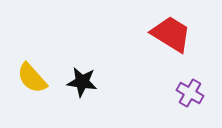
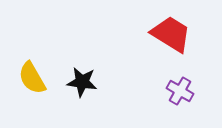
yellow semicircle: rotated 12 degrees clockwise
purple cross: moved 10 px left, 2 px up
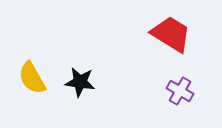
black star: moved 2 px left
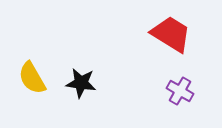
black star: moved 1 px right, 1 px down
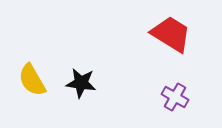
yellow semicircle: moved 2 px down
purple cross: moved 5 px left, 6 px down
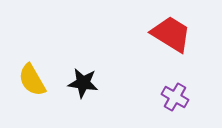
black star: moved 2 px right
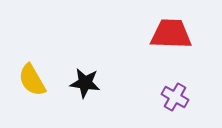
red trapezoid: rotated 30 degrees counterclockwise
black star: moved 2 px right
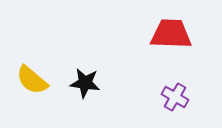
yellow semicircle: rotated 20 degrees counterclockwise
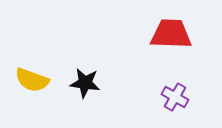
yellow semicircle: rotated 20 degrees counterclockwise
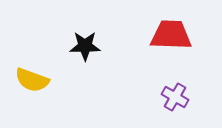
red trapezoid: moved 1 px down
black star: moved 37 px up; rotated 8 degrees counterclockwise
